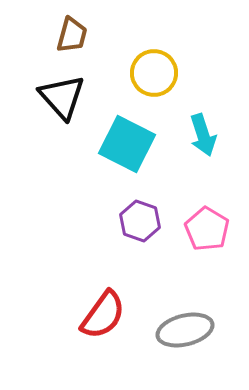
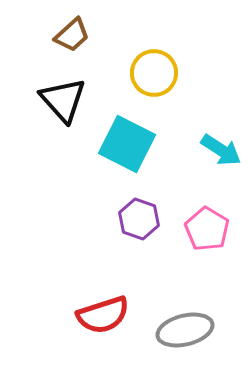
brown trapezoid: rotated 33 degrees clockwise
black triangle: moved 1 px right, 3 px down
cyan arrow: moved 18 px right, 15 px down; rotated 39 degrees counterclockwise
purple hexagon: moved 1 px left, 2 px up
red semicircle: rotated 36 degrees clockwise
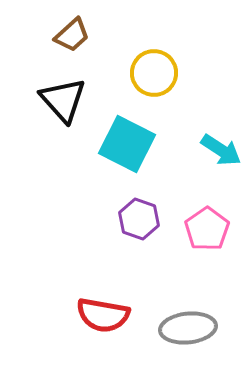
pink pentagon: rotated 6 degrees clockwise
red semicircle: rotated 28 degrees clockwise
gray ellipse: moved 3 px right, 2 px up; rotated 8 degrees clockwise
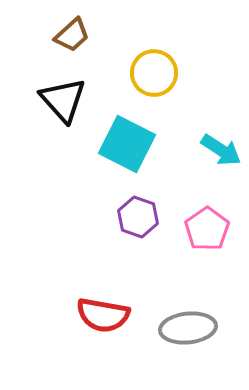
purple hexagon: moved 1 px left, 2 px up
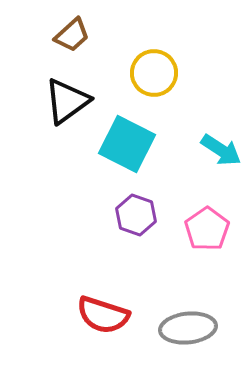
black triangle: moved 4 px right, 1 px down; rotated 36 degrees clockwise
purple hexagon: moved 2 px left, 2 px up
red semicircle: rotated 8 degrees clockwise
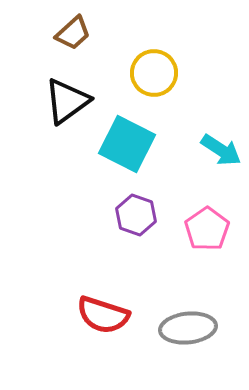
brown trapezoid: moved 1 px right, 2 px up
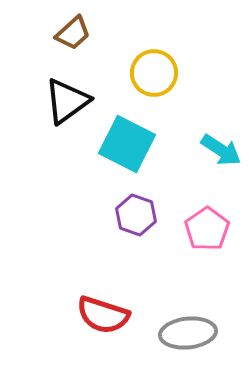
gray ellipse: moved 5 px down
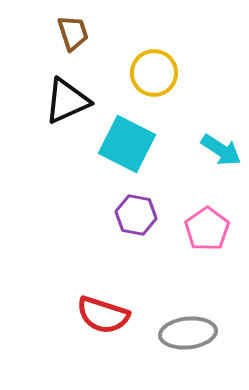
brown trapezoid: rotated 66 degrees counterclockwise
black triangle: rotated 12 degrees clockwise
purple hexagon: rotated 9 degrees counterclockwise
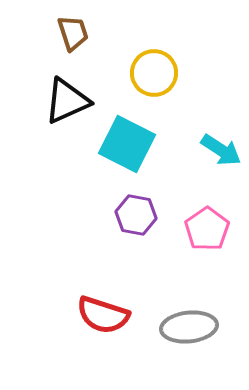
gray ellipse: moved 1 px right, 6 px up
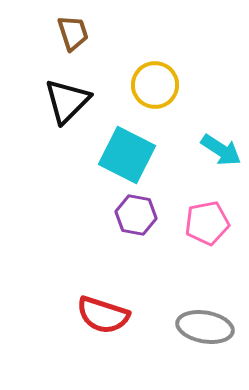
yellow circle: moved 1 px right, 12 px down
black triangle: rotated 21 degrees counterclockwise
cyan square: moved 11 px down
pink pentagon: moved 6 px up; rotated 24 degrees clockwise
gray ellipse: moved 16 px right; rotated 16 degrees clockwise
